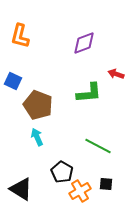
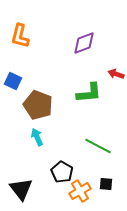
black triangle: rotated 20 degrees clockwise
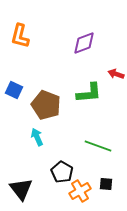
blue square: moved 1 px right, 9 px down
brown pentagon: moved 8 px right
green line: rotated 8 degrees counterclockwise
